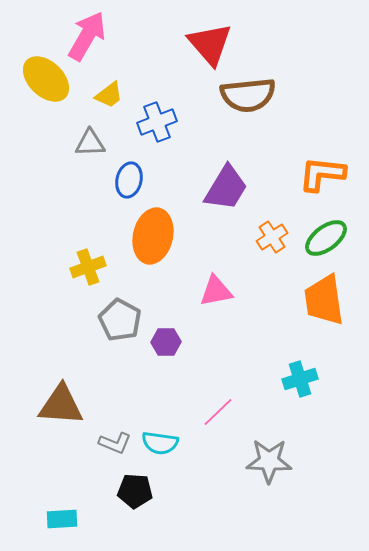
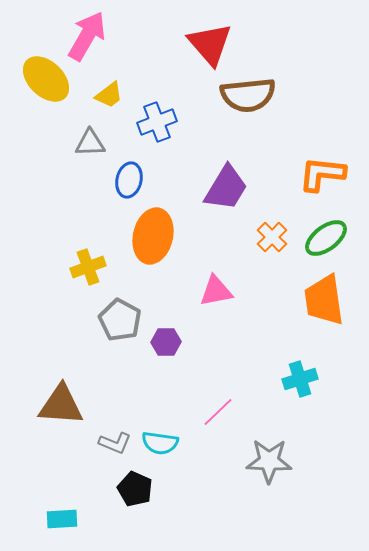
orange cross: rotated 12 degrees counterclockwise
black pentagon: moved 2 px up; rotated 20 degrees clockwise
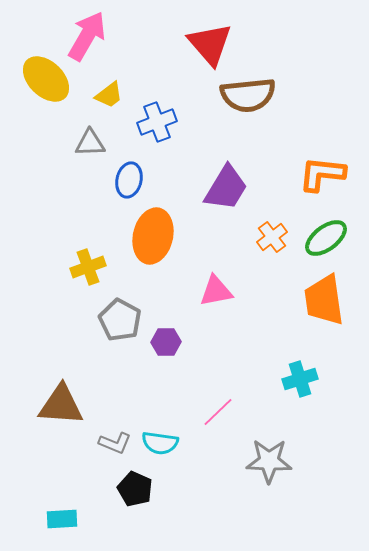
orange cross: rotated 8 degrees clockwise
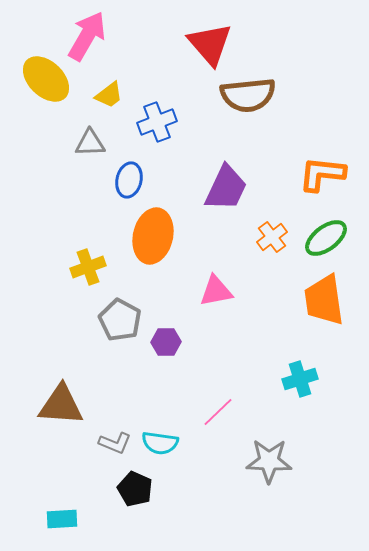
purple trapezoid: rotated 6 degrees counterclockwise
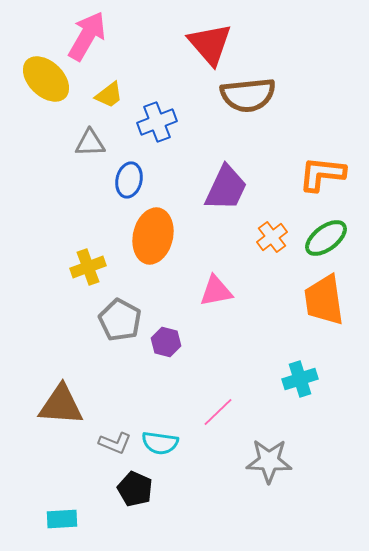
purple hexagon: rotated 16 degrees clockwise
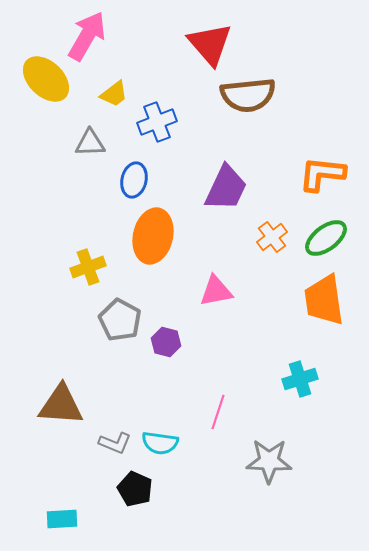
yellow trapezoid: moved 5 px right, 1 px up
blue ellipse: moved 5 px right
pink line: rotated 28 degrees counterclockwise
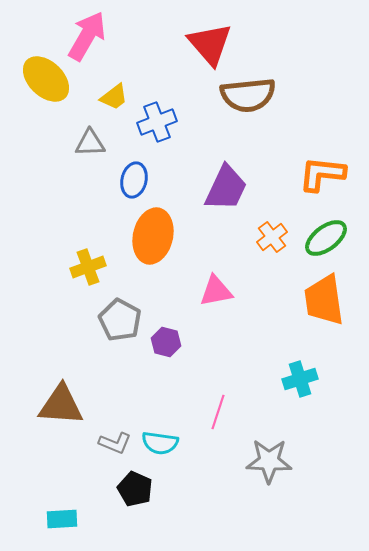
yellow trapezoid: moved 3 px down
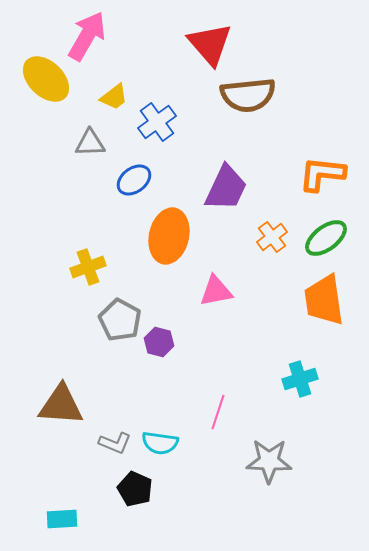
blue cross: rotated 15 degrees counterclockwise
blue ellipse: rotated 40 degrees clockwise
orange ellipse: moved 16 px right
purple hexagon: moved 7 px left
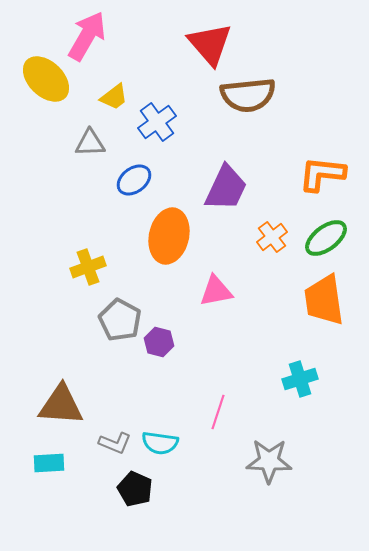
cyan rectangle: moved 13 px left, 56 px up
